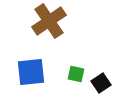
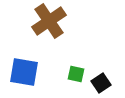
blue square: moved 7 px left; rotated 16 degrees clockwise
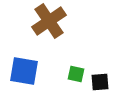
blue square: moved 1 px up
black square: moved 1 px left, 1 px up; rotated 30 degrees clockwise
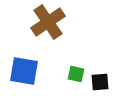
brown cross: moved 1 px left, 1 px down
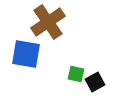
blue square: moved 2 px right, 17 px up
black square: moved 5 px left; rotated 24 degrees counterclockwise
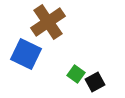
blue square: rotated 16 degrees clockwise
green square: rotated 24 degrees clockwise
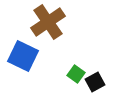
blue square: moved 3 px left, 2 px down
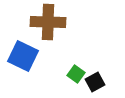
brown cross: rotated 36 degrees clockwise
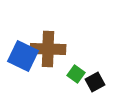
brown cross: moved 27 px down
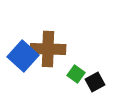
blue square: rotated 16 degrees clockwise
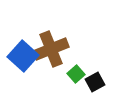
brown cross: moved 3 px right; rotated 24 degrees counterclockwise
green square: rotated 12 degrees clockwise
